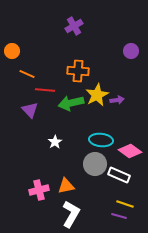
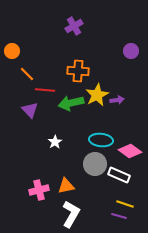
orange line: rotated 21 degrees clockwise
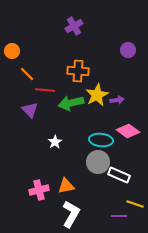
purple circle: moved 3 px left, 1 px up
pink diamond: moved 2 px left, 20 px up
gray circle: moved 3 px right, 2 px up
yellow line: moved 10 px right
purple line: rotated 14 degrees counterclockwise
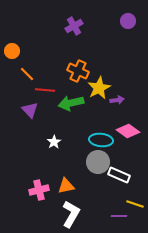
purple circle: moved 29 px up
orange cross: rotated 20 degrees clockwise
yellow star: moved 2 px right, 7 px up
white star: moved 1 px left
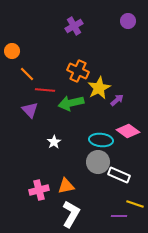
purple arrow: rotated 32 degrees counterclockwise
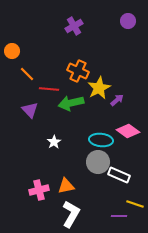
red line: moved 4 px right, 1 px up
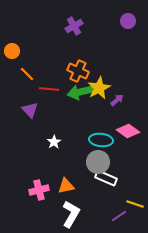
green arrow: moved 9 px right, 11 px up
white rectangle: moved 13 px left, 3 px down
purple line: rotated 35 degrees counterclockwise
